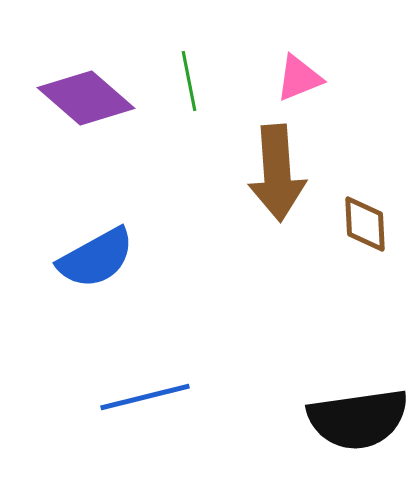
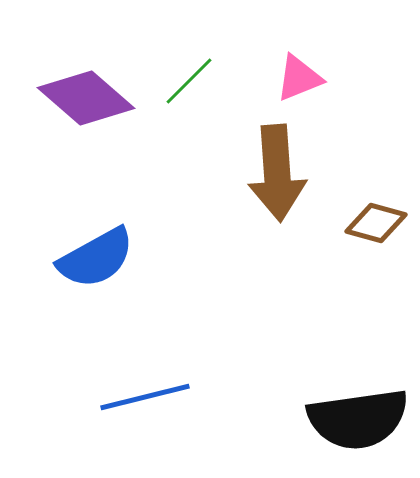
green line: rotated 56 degrees clockwise
brown diamond: moved 11 px right, 1 px up; rotated 72 degrees counterclockwise
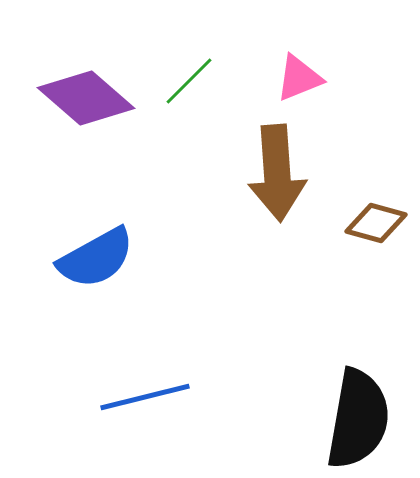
black semicircle: rotated 72 degrees counterclockwise
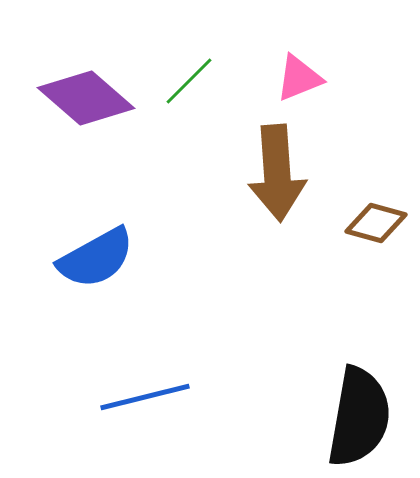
black semicircle: moved 1 px right, 2 px up
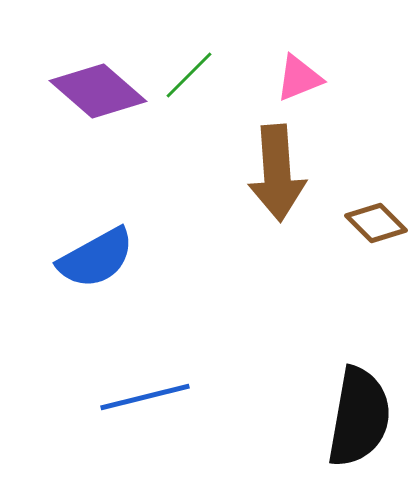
green line: moved 6 px up
purple diamond: moved 12 px right, 7 px up
brown diamond: rotated 30 degrees clockwise
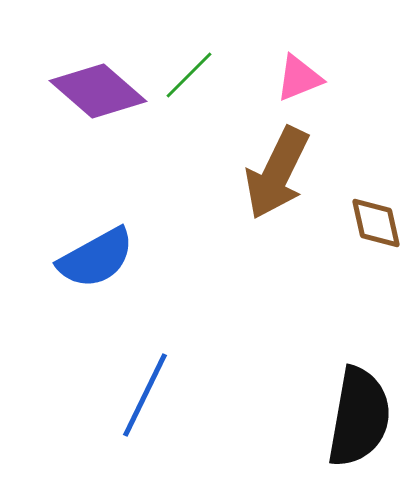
brown arrow: rotated 30 degrees clockwise
brown diamond: rotated 32 degrees clockwise
blue line: moved 2 px up; rotated 50 degrees counterclockwise
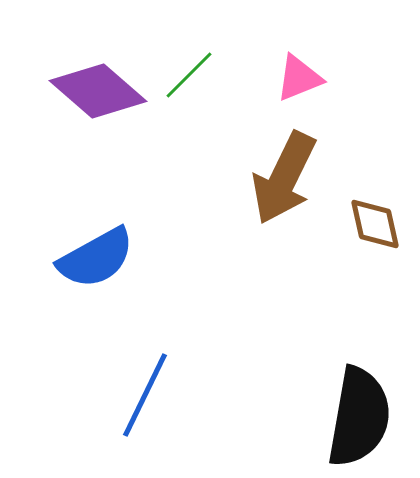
brown arrow: moved 7 px right, 5 px down
brown diamond: moved 1 px left, 1 px down
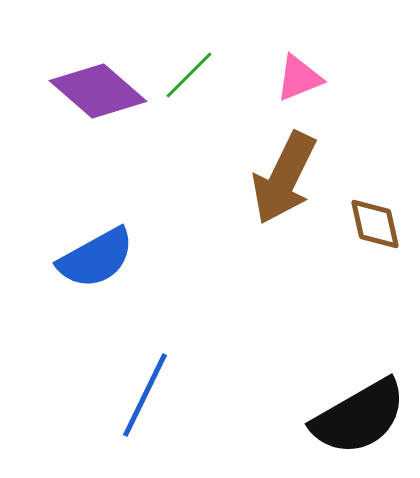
black semicircle: rotated 50 degrees clockwise
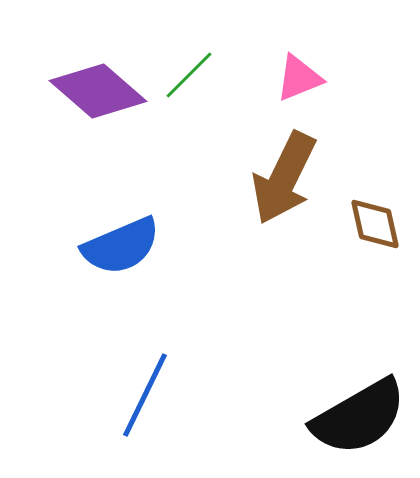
blue semicircle: moved 25 px right, 12 px up; rotated 6 degrees clockwise
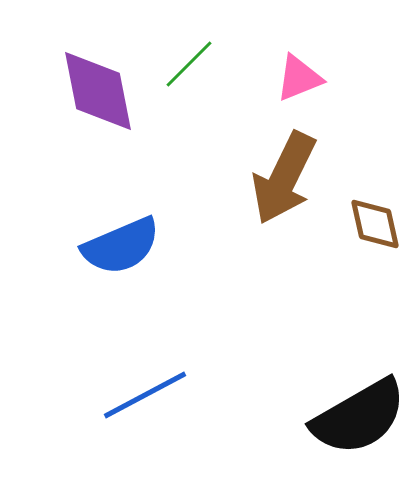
green line: moved 11 px up
purple diamond: rotated 38 degrees clockwise
blue line: rotated 36 degrees clockwise
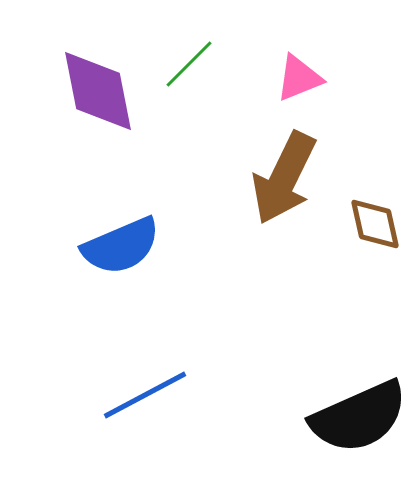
black semicircle: rotated 6 degrees clockwise
